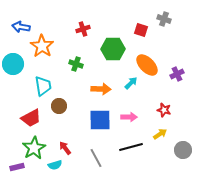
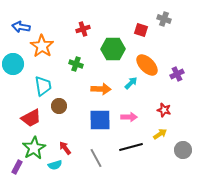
purple rectangle: rotated 48 degrees counterclockwise
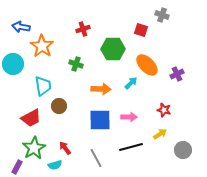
gray cross: moved 2 px left, 4 px up
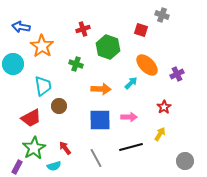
green hexagon: moved 5 px left, 2 px up; rotated 20 degrees clockwise
red star: moved 3 px up; rotated 24 degrees clockwise
yellow arrow: rotated 24 degrees counterclockwise
gray circle: moved 2 px right, 11 px down
cyan semicircle: moved 1 px left, 1 px down
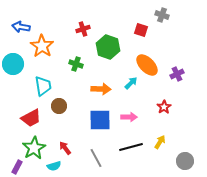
yellow arrow: moved 8 px down
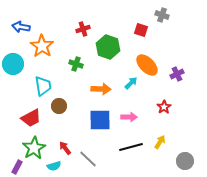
gray line: moved 8 px left, 1 px down; rotated 18 degrees counterclockwise
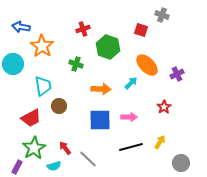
gray circle: moved 4 px left, 2 px down
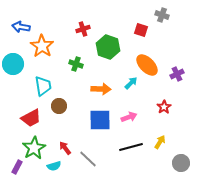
pink arrow: rotated 21 degrees counterclockwise
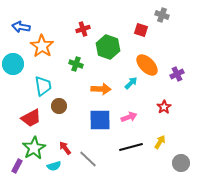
purple rectangle: moved 1 px up
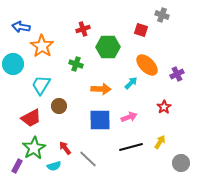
green hexagon: rotated 20 degrees counterclockwise
cyan trapezoid: moved 2 px left, 1 px up; rotated 140 degrees counterclockwise
